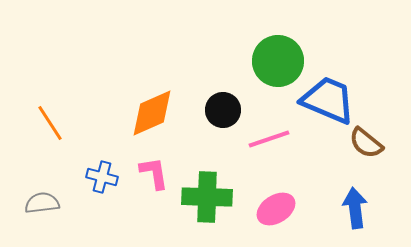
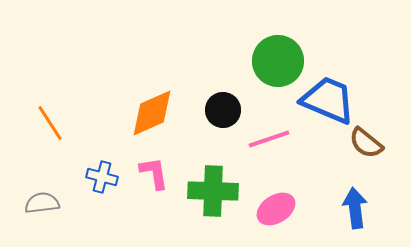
green cross: moved 6 px right, 6 px up
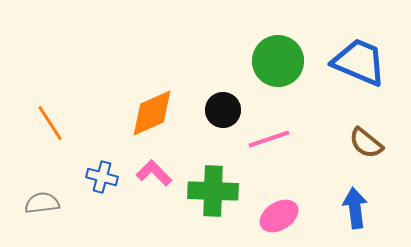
blue trapezoid: moved 31 px right, 38 px up
pink L-shape: rotated 36 degrees counterclockwise
pink ellipse: moved 3 px right, 7 px down
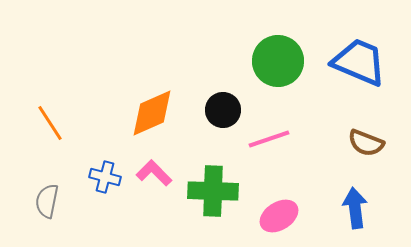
brown semicircle: rotated 18 degrees counterclockwise
blue cross: moved 3 px right
gray semicircle: moved 5 px right, 2 px up; rotated 72 degrees counterclockwise
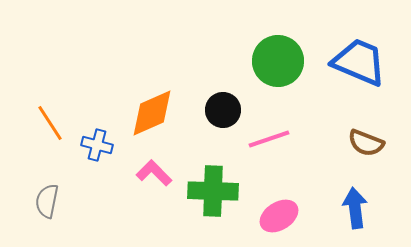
blue cross: moved 8 px left, 32 px up
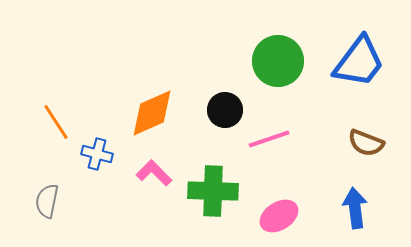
blue trapezoid: rotated 104 degrees clockwise
black circle: moved 2 px right
orange line: moved 6 px right, 1 px up
blue cross: moved 9 px down
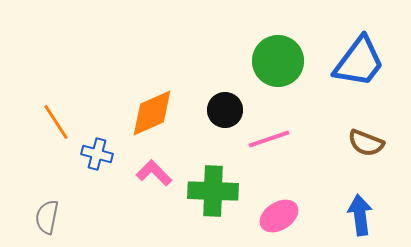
gray semicircle: moved 16 px down
blue arrow: moved 5 px right, 7 px down
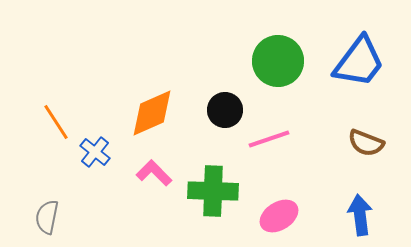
blue cross: moved 2 px left, 2 px up; rotated 24 degrees clockwise
